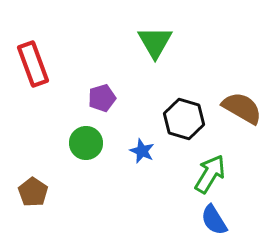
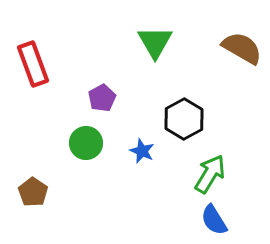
purple pentagon: rotated 12 degrees counterclockwise
brown semicircle: moved 60 px up
black hexagon: rotated 15 degrees clockwise
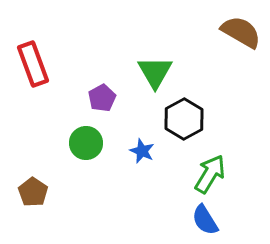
green triangle: moved 30 px down
brown semicircle: moved 1 px left, 16 px up
blue semicircle: moved 9 px left
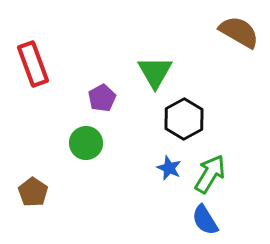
brown semicircle: moved 2 px left
blue star: moved 27 px right, 17 px down
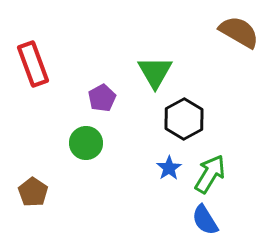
blue star: rotated 15 degrees clockwise
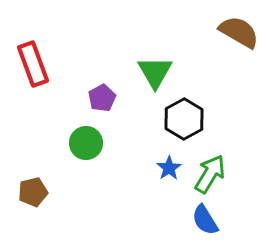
brown pentagon: rotated 24 degrees clockwise
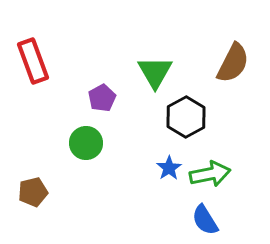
brown semicircle: moved 6 px left, 31 px down; rotated 87 degrees clockwise
red rectangle: moved 3 px up
black hexagon: moved 2 px right, 2 px up
green arrow: rotated 48 degrees clockwise
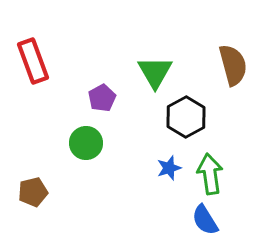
brown semicircle: moved 2 px down; rotated 42 degrees counterclockwise
blue star: rotated 15 degrees clockwise
green arrow: rotated 87 degrees counterclockwise
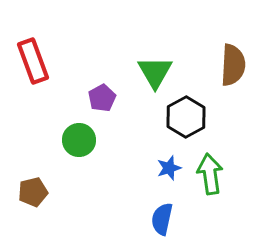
brown semicircle: rotated 18 degrees clockwise
green circle: moved 7 px left, 3 px up
blue semicircle: moved 43 px left, 1 px up; rotated 44 degrees clockwise
